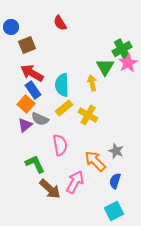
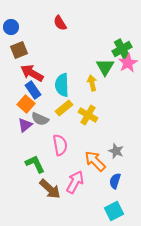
brown square: moved 8 px left, 5 px down
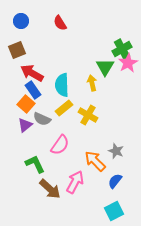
blue circle: moved 10 px right, 6 px up
brown square: moved 2 px left
gray semicircle: moved 2 px right
pink semicircle: rotated 45 degrees clockwise
blue semicircle: rotated 21 degrees clockwise
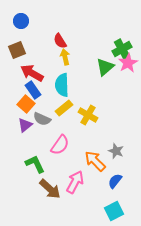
red semicircle: moved 18 px down
green triangle: rotated 18 degrees clockwise
yellow arrow: moved 27 px left, 26 px up
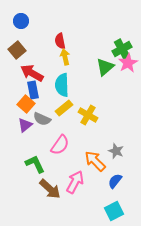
red semicircle: rotated 21 degrees clockwise
brown square: rotated 18 degrees counterclockwise
blue rectangle: rotated 24 degrees clockwise
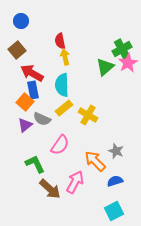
orange square: moved 1 px left, 2 px up
blue semicircle: rotated 35 degrees clockwise
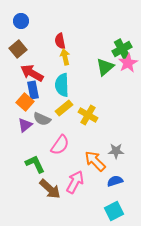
brown square: moved 1 px right, 1 px up
gray star: rotated 21 degrees counterclockwise
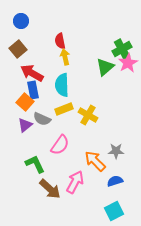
yellow rectangle: moved 1 px down; rotated 18 degrees clockwise
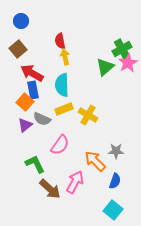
blue semicircle: rotated 126 degrees clockwise
cyan square: moved 1 px left, 1 px up; rotated 24 degrees counterclockwise
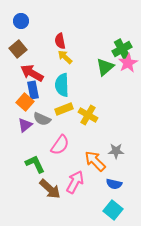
yellow arrow: rotated 35 degrees counterclockwise
blue semicircle: moved 1 px left, 3 px down; rotated 84 degrees clockwise
